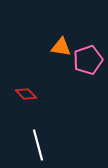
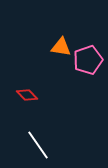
red diamond: moved 1 px right, 1 px down
white line: rotated 20 degrees counterclockwise
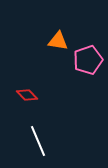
orange triangle: moved 3 px left, 6 px up
white line: moved 4 px up; rotated 12 degrees clockwise
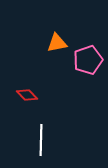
orange triangle: moved 1 px left, 2 px down; rotated 20 degrees counterclockwise
white line: moved 3 px right, 1 px up; rotated 24 degrees clockwise
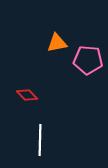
pink pentagon: rotated 24 degrees clockwise
white line: moved 1 px left
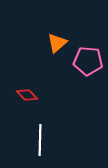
orange triangle: rotated 30 degrees counterclockwise
pink pentagon: moved 1 px down
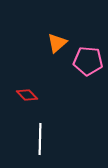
white line: moved 1 px up
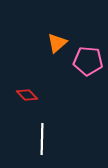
white line: moved 2 px right
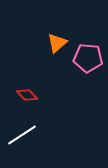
pink pentagon: moved 3 px up
white line: moved 20 px left, 4 px up; rotated 56 degrees clockwise
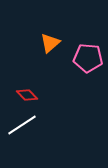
orange triangle: moved 7 px left
white line: moved 10 px up
